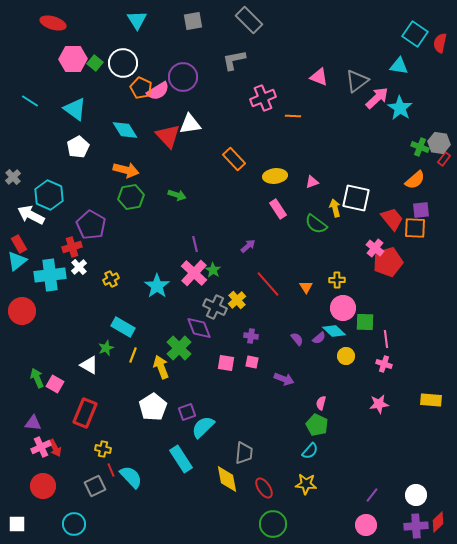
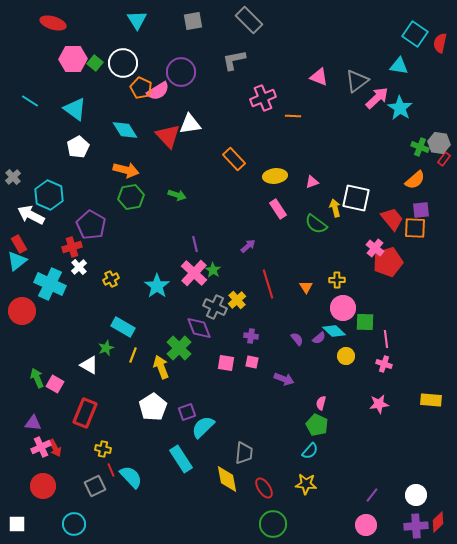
purple circle at (183, 77): moved 2 px left, 5 px up
cyan cross at (50, 275): moved 9 px down; rotated 32 degrees clockwise
red line at (268, 284): rotated 24 degrees clockwise
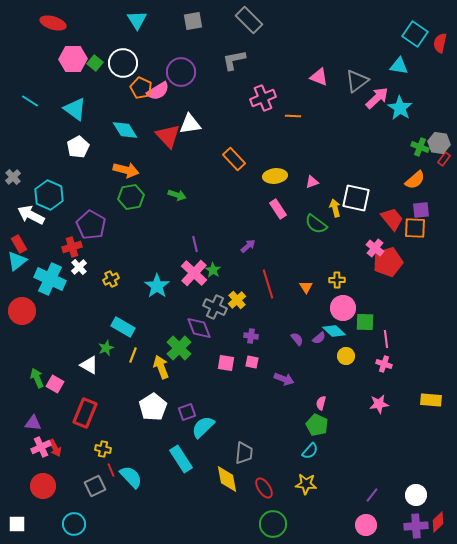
cyan cross at (50, 284): moved 5 px up
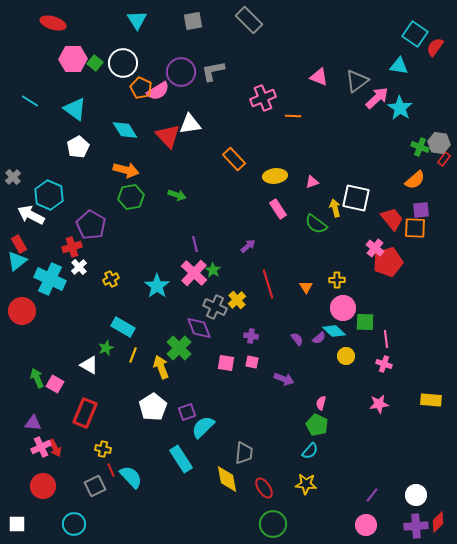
red semicircle at (440, 43): moved 5 px left, 4 px down; rotated 24 degrees clockwise
gray L-shape at (234, 60): moved 21 px left, 11 px down
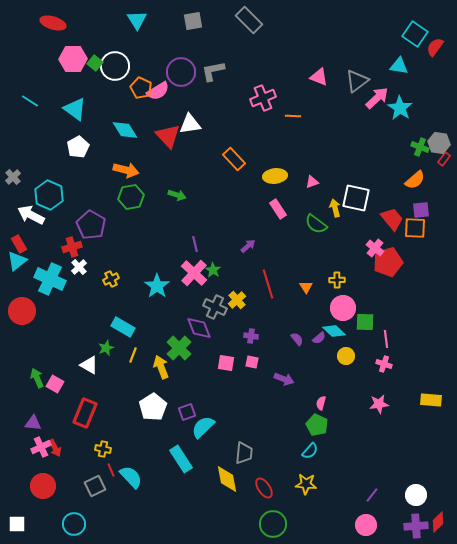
white circle at (123, 63): moved 8 px left, 3 px down
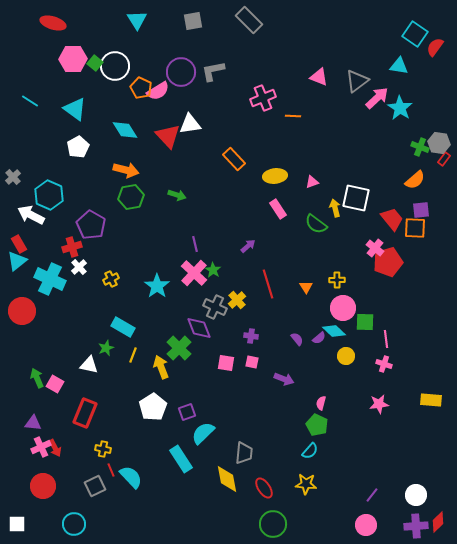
white triangle at (89, 365): rotated 18 degrees counterclockwise
cyan semicircle at (203, 427): moved 6 px down
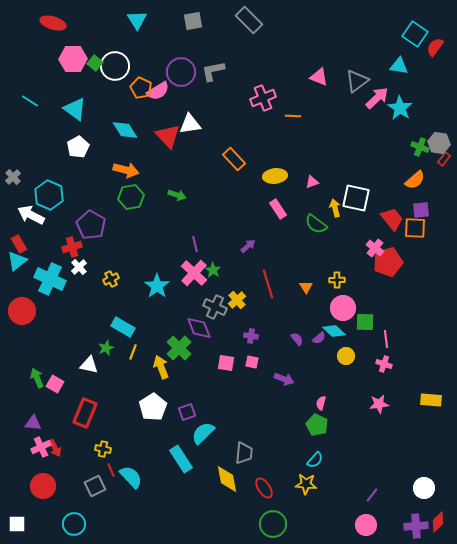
yellow line at (133, 355): moved 3 px up
cyan semicircle at (310, 451): moved 5 px right, 9 px down
white circle at (416, 495): moved 8 px right, 7 px up
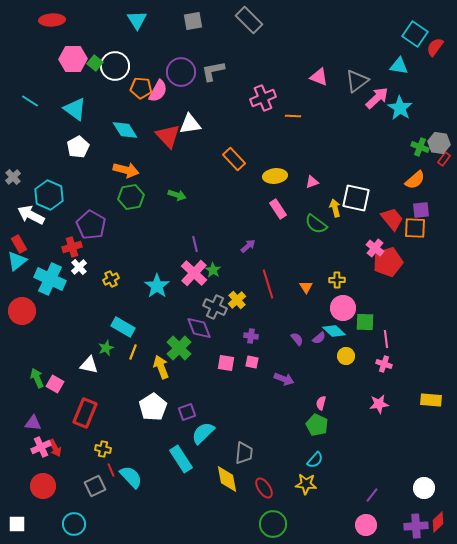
red ellipse at (53, 23): moved 1 px left, 3 px up; rotated 20 degrees counterclockwise
orange pentagon at (141, 88): rotated 20 degrees counterclockwise
pink semicircle at (158, 91): rotated 30 degrees counterclockwise
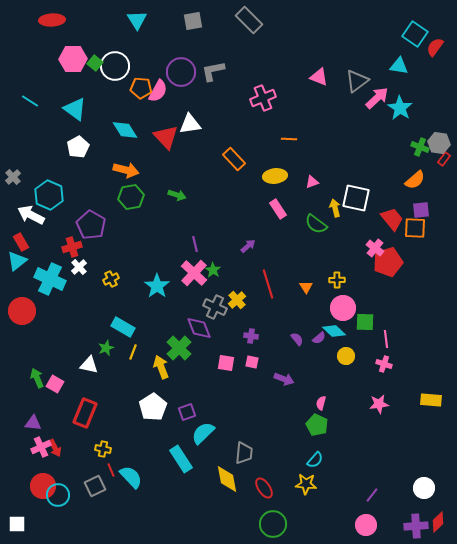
orange line at (293, 116): moved 4 px left, 23 px down
red triangle at (168, 136): moved 2 px left, 1 px down
red rectangle at (19, 244): moved 2 px right, 2 px up
cyan circle at (74, 524): moved 16 px left, 29 px up
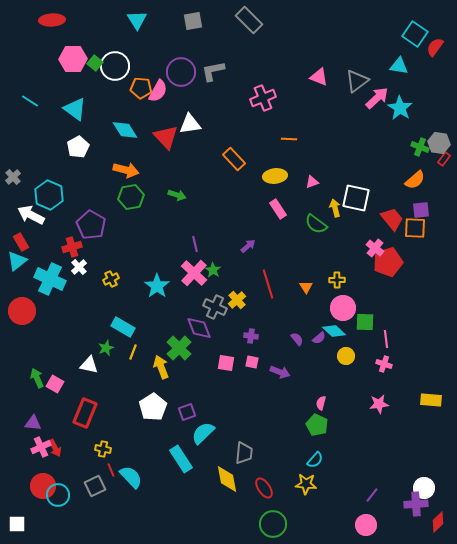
purple arrow at (284, 379): moved 4 px left, 7 px up
purple cross at (416, 526): moved 22 px up
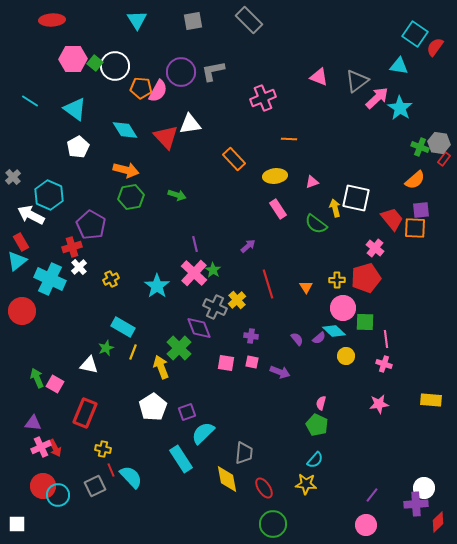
red pentagon at (388, 262): moved 22 px left, 16 px down
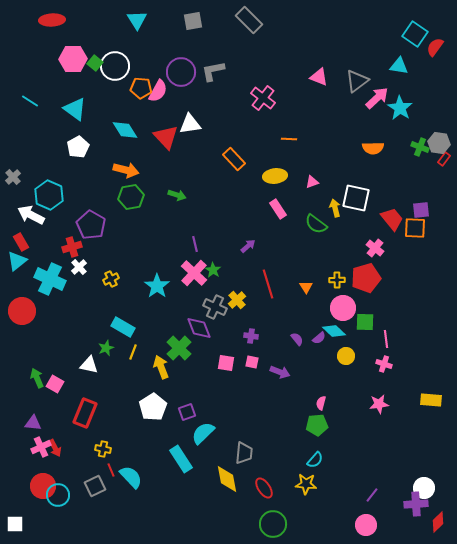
pink cross at (263, 98): rotated 30 degrees counterclockwise
orange semicircle at (415, 180): moved 42 px left, 32 px up; rotated 40 degrees clockwise
green pentagon at (317, 425): rotated 30 degrees counterclockwise
white square at (17, 524): moved 2 px left
